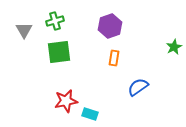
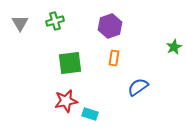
gray triangle: moved 4 px left, 7 px up
green square: moved 11 px right, 11 px down
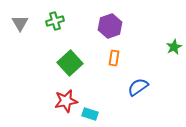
green square: rotated 35 degrees counterclockwise
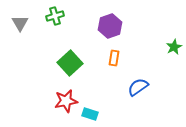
green cross: moved 5 px up
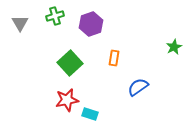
purple hexagon: moved 19 px left, 2 px up
red star: moved 1 px right, 1 px up
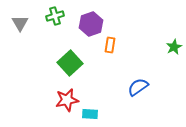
orange rectangle: moved 4 px left, 13 px up
cyan rectangle: rotated 14 degrees counterclockwise
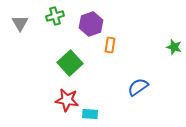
green star: rotated 28 degrees counterclockwise
red star: rotated 20 degrees clockwise
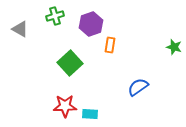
gray triangle: moved 6 px down; rotated 30 degrees counterclockwise
red star: moved 2 px left, 6 px down; rotated 10 degrees counterclockwise
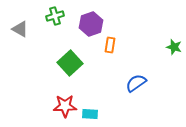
blue semicircle: moved 2 px left, 4 px up
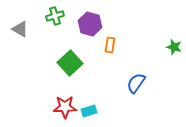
purple hexagon: moved 1 px left; rotated 25 degrees counterclockwise
blue semicircle: rotated 20 degrees counterclockwise
red star: moved 1 px down
cyan rectangle: moved 1 px left, 3 px up; rotated 21 degrees counterclockwise
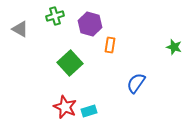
red star: rotated 25 degrees clockwise
